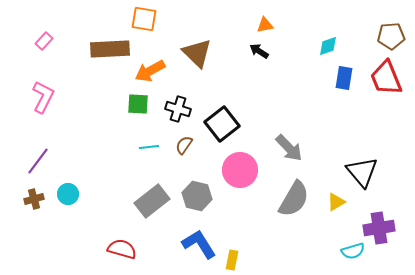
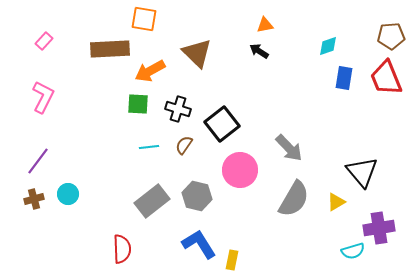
red semicircle: rotated 72 degrees clockwise
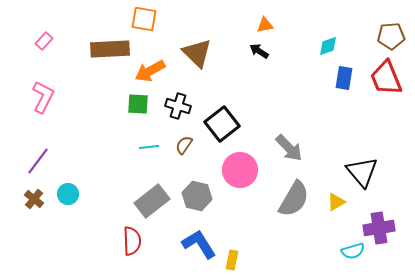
black cross: moved 3 px up
brown cross: rotated 36 degrees counterclockwise
red semicircle: moved 10 px right, 8 px up
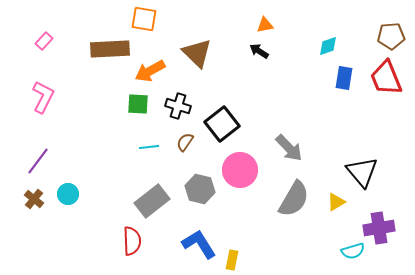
brown semicircle: moved 1 px right, 3 px up
gray hexagon: moved 3 px right, 7 px up
